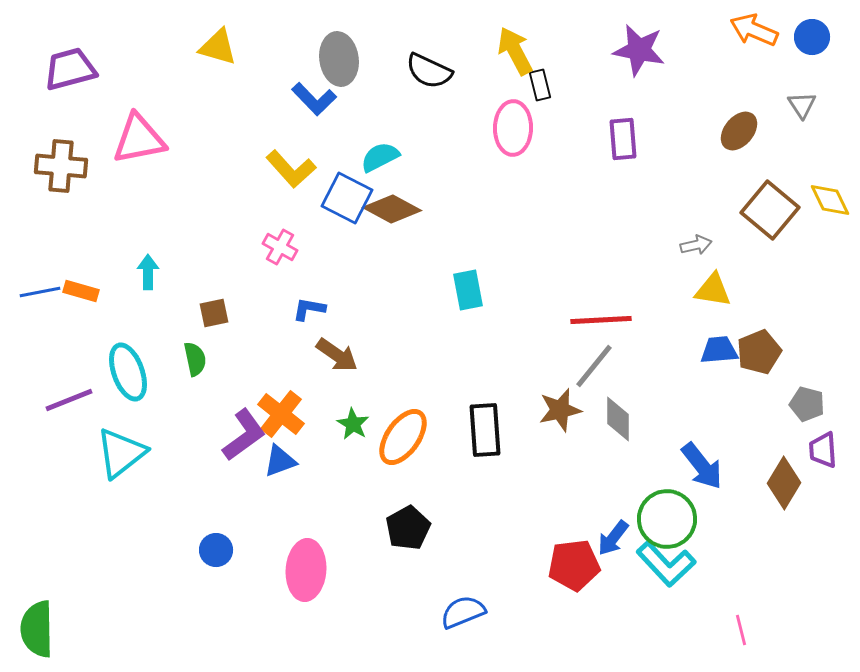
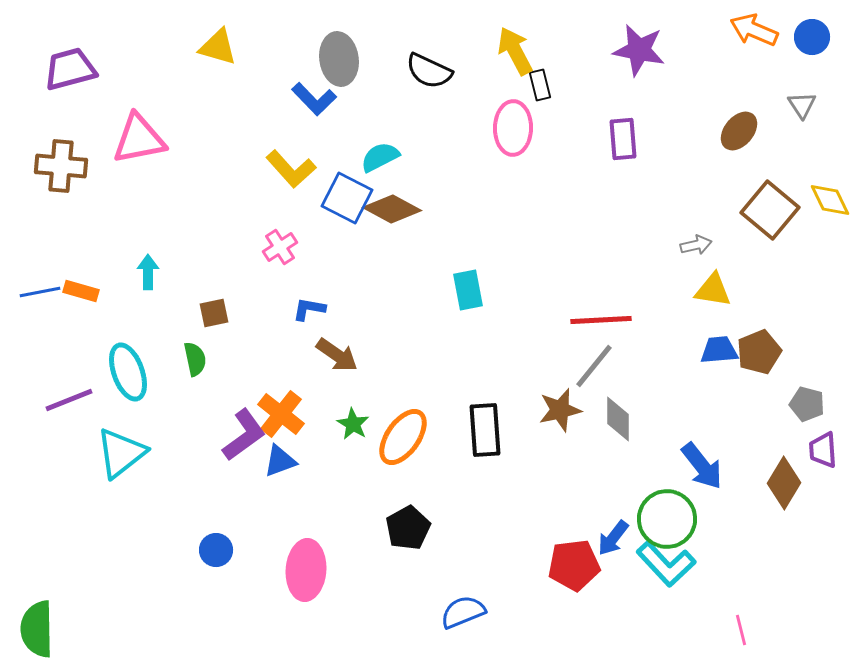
pink cross at (280, 247): rotated 28 degrees clockwise
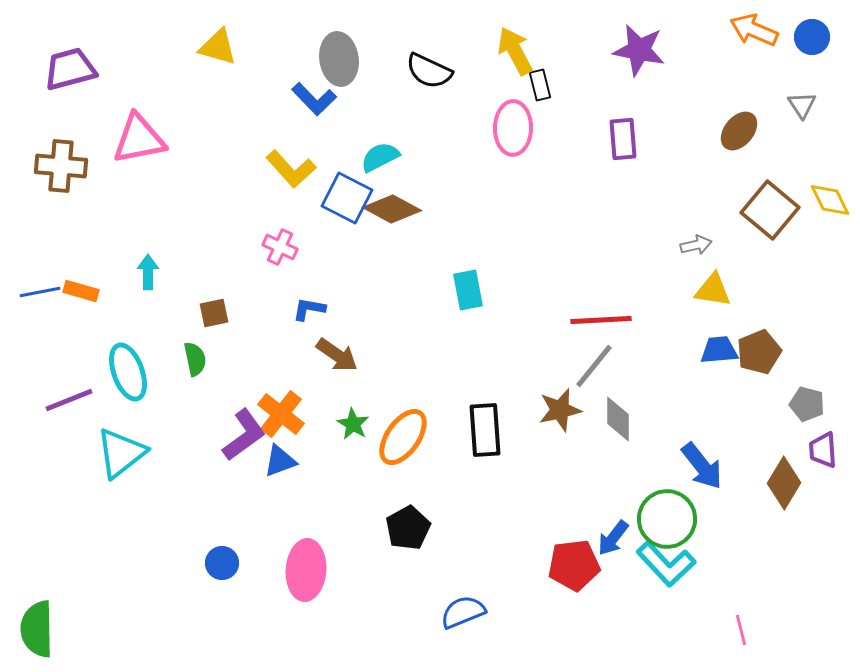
pink cross at (280, 247): rotated 32 degrees counterclockwise
blue circle at (216, 550): moved 6 px right, 13 px down
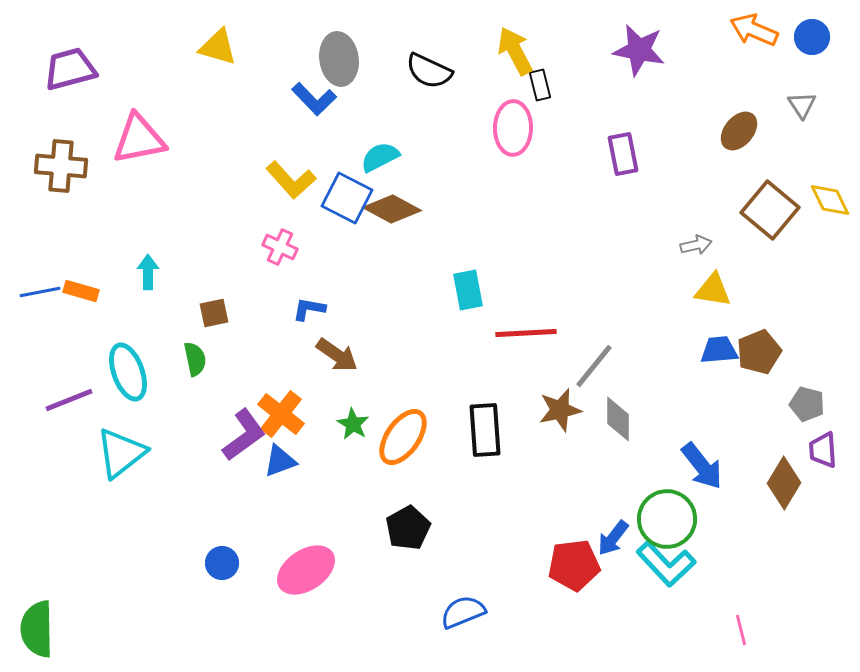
purple rectangle at (623, 139): moved 15 px down; rotated 6 degrees counterclockwise
yellow L-shape at (291, 169): moved 11 px down
red line at (601, 320): moved 75 px left, 13 px down
pink ellipse at (306, 570): rotated 52 degrees clockwise
